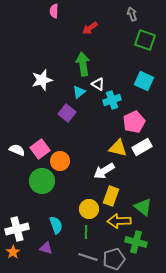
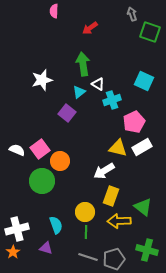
green square: moved 5 px right, 8 px up
yellow circle: moved 4 px left, 3 px down
green cross: moved 11 px right, 8 px down
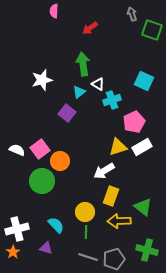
green square: moved 2 px right, 2 px up
yellow triangle: moved 1 px up; rotated 30 degrees counterclockwise
cyan semicircle: rotated 24 degrees counterclockwise
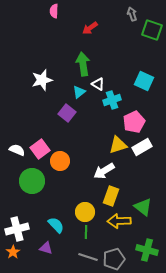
yellow triangle: moved 2 px up
green circle: moved 10 px left
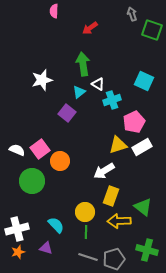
orange star: moved 5 px right; rotated 16 degrees clockwise
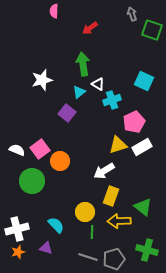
green line: moved 6 px right
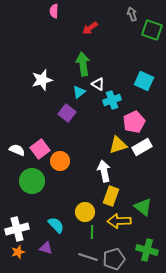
white arrow: rotated 110 degrees clockwise
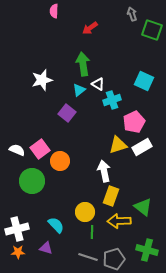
cyan triangle: moved 2 px up
orange star: rotated 16 degrees clockwise
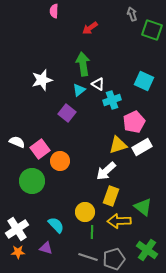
white semicircle: moved 8 px up
white arrow: moved 2 px right; rotated 120 degrees counterclockwise
white cross: rotated 20 degrees counterclockwise
green cross: rotated 20 degrees clockwise
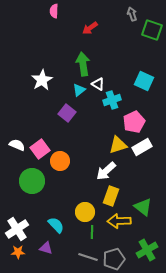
white star: rotated 15 degrees counterclockwise
white semicircle: moved 3 px down
green cross: rotated 25 degrees clockwise
